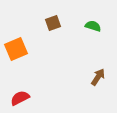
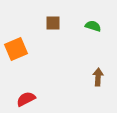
brown square: rotated 21 degrees clockwise
brown arrow: rotated 30 degrees counterclockwise
red semicircle: moved 6 px right, 1 px down
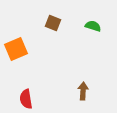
brown square: rotated 21 degrees clockwise
brown arrow: moved 15 px left, 14 px down
red semicircle: rotated 72 degrees counterclockwise
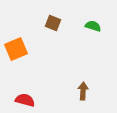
red semicircle: moved 1 px left, 1 px down; rotated 114 degrees clockwise
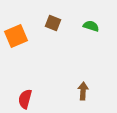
green semicircle: moved 2 px left
orange square: moved 13 px up
red semicircle: moved 1 px up; rotated 90 degrees counterclockwise
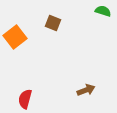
green semicircle: moved 12 px right, 15 px up
orange square: moved 1 px left, 1 px down; rotated 15 degrees counterclockwise
brown arrow: moved 3 px right, 1 px up; rotated 66 degrees clockwise
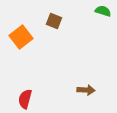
brown square: moved 1 px right, 2 px up
orange square: moved 6 px right
brown arrow: rotated 24 degrees clockwise
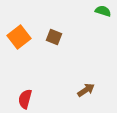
brown square: moved 16 px down
orange square: moved 2 px left
brown arrow: rotated 36 degrees counterclockwise
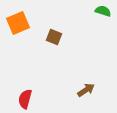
orange square: moved 1 px left, 14 px up; rotated 15 degrees clockwise
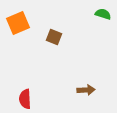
green semicircle: moved 3 px down
brown arrow: rotated 30 degrees clockwise
red semicircle: rotated 18 degrees counterclockwise
